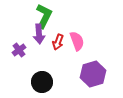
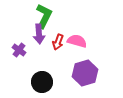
pink semicircle: rotated 54 degrees counterclockwise
purple cross: rotated 16 degrees counterclockwise
purple hexagon: moved 8 px left, 1 px up
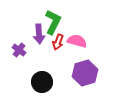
green L-shape: moved 9 px right, 6 px down
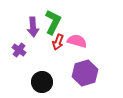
purple arrow: moved 6 px left, 7 px up
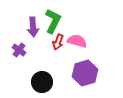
green L-shape: moved 1 px up
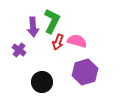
green L-shape: moved 1 px left
purple hexagon: moved 1 px up
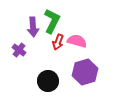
black circle: moved 6 px right, 1 px up
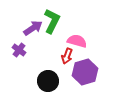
purple arrow: moved 1 px down; rotated 120 degrees counterclockwise
red arrow: moved 9 px right, 14 px down
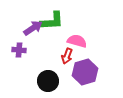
green L-shape: rotated 60 degrees clockwise
purple cross: rotated 32 degrees counterclockwise
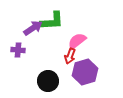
pink semicircle: rotated 54 degrees counterclockwise
purple cross: moved 1 px left
red arrow: moved 3 px right
